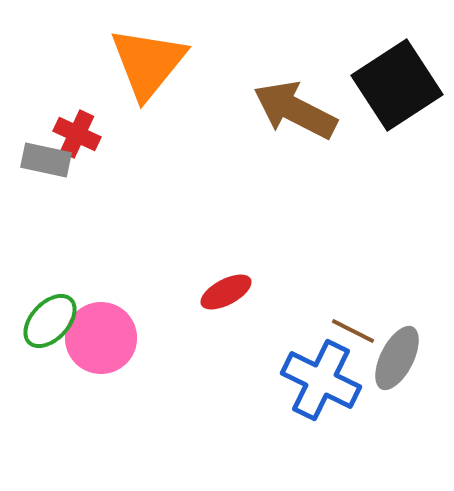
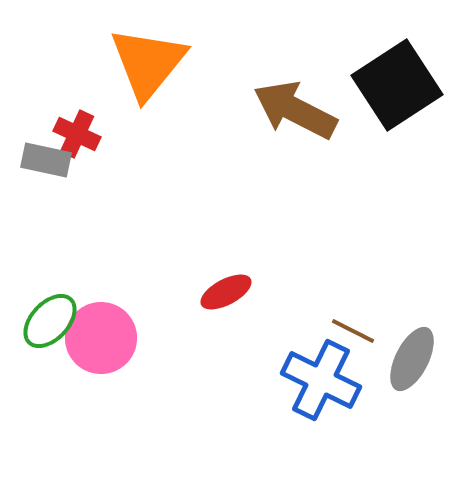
gray ellipse: moved 15 px right, 1 px down
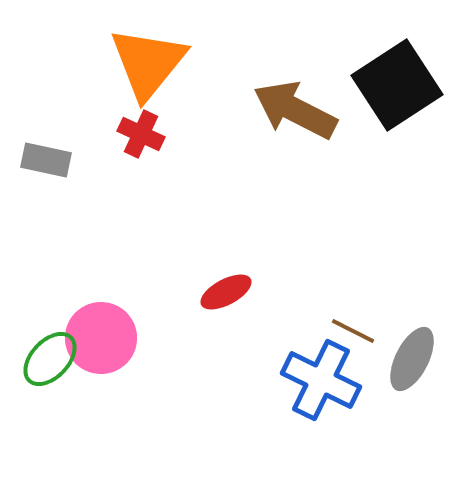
red cross: moved 64 px right
green ellipse: moved 38 px down
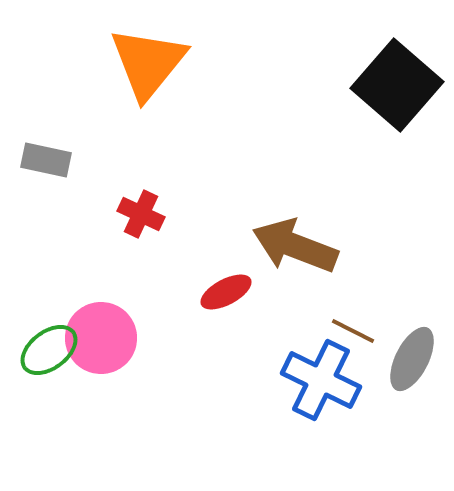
black square: rotated 16 degrees counterclockwise
brown arrow: moved 136 px down; rotated 6 degrees counterclockwise
red cross: moved 80 px down
green ellipse: moved 1 px left, 9 px up; rotated 10 degrees clockwise
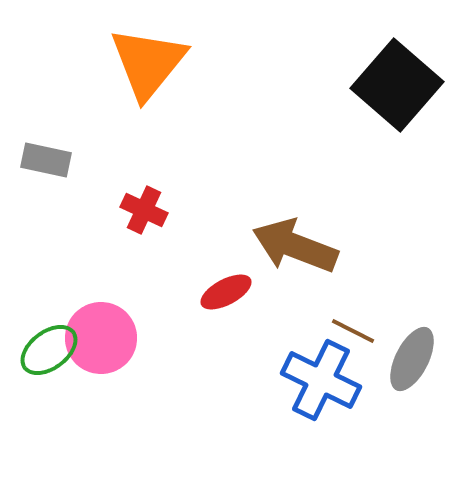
red cross: moved 3 px right, 4 px up
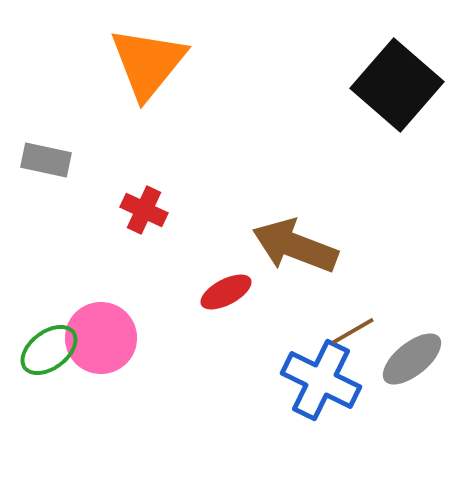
brown line: rotated 57 degrees counterclockwise
gray ellipse: rotated 24 degrees clockwise
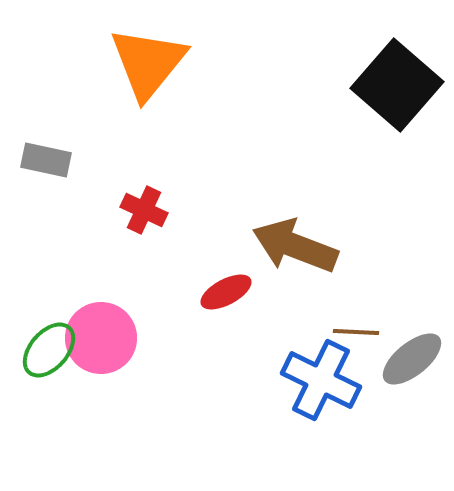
brown line: moved 3 px right, 1 px down; rotated 33 degrees clockwise
green ellipse: rotated 12 degrees counterclockwise
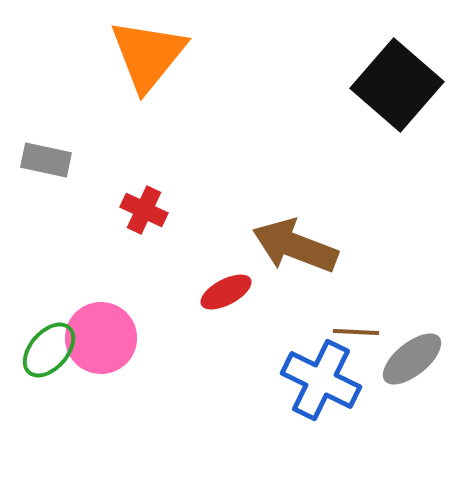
orange triangle: moved 8 px up
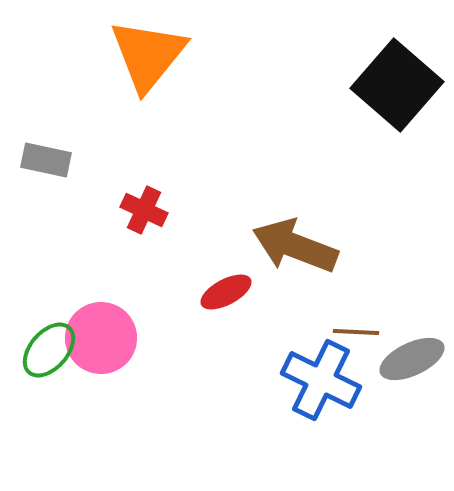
gray ellipse: rotated 14 degrees clockwise
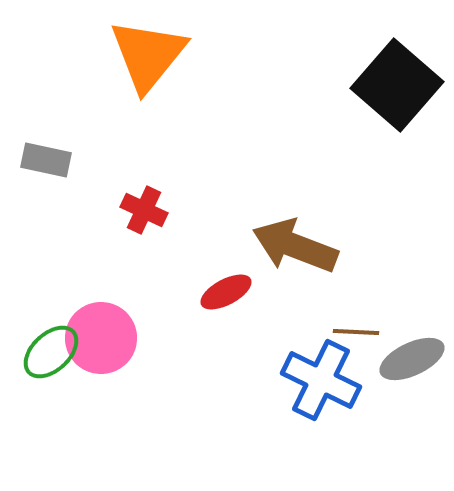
green ellipse: moved 2 px right, 2 px down; rotated 6 degrees clockwise
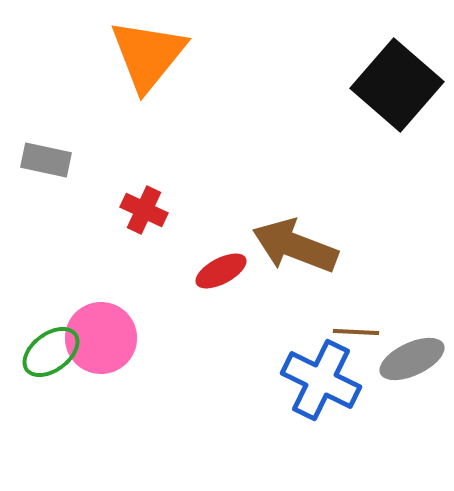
red ellipse: moved 5 px left, 21 px up
green ellipse: rotated 6 degrees clockwise
